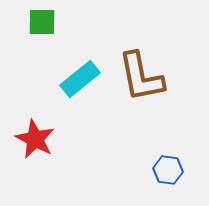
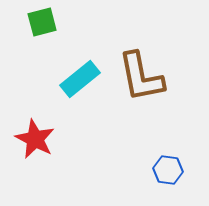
green square: rotated 16 degrees counterclockwise
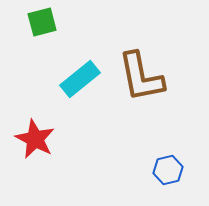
blue hexagon: rotated 20 degrees counterclockwise
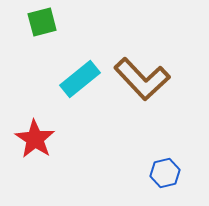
brown L-shape: moved 1 px right, 2 px down; rotated 32 degrees counterclockwise
red star: rotated 6 degrees clockwise
blue hexagon: moved 3 px left, 3 px down
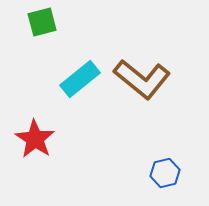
brown L-shape: rotated 8 degrees counterclockwise
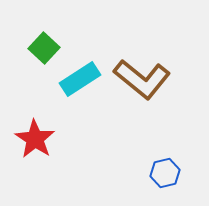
green square: moved 2 px right, 26 px down; rotated 32 degrees counterclockwise
cyan rectangle: rotated 6 degrees clockwise
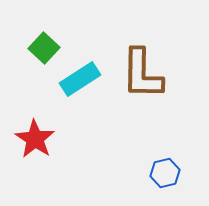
brown L-shape: moved 5 px up; rotated 52 degrees clockwise
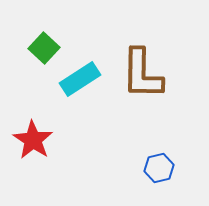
red star: moved 2 px left, 1 px down
blue hexagon: moved 6 px left, 5 px up
